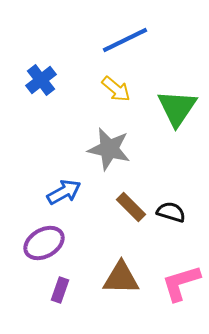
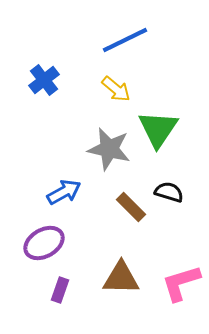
blue cross: moved 3 px right
green triangle: moved 19 px left, 21 px down
black semicircle: moved 2 px left, 20 px up
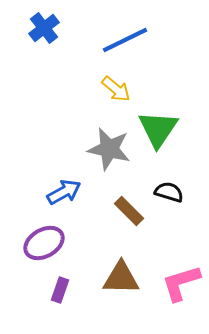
blue cross: moved 52 px up
brown rectangle: moved 2 px left, 4 px down
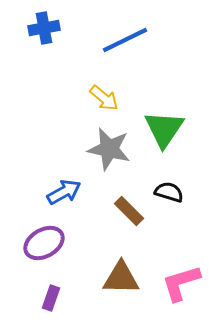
blue cross: rotated 28 degrees clockwise
yellow arrow: moved 12 px left, 9 px down
green triangle: moved 6 px right
purple rectangle: moved 9 px left, 8 px down
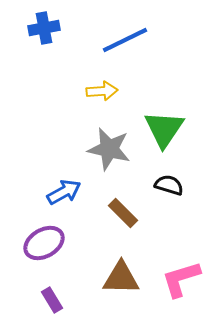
yellow arrow: moved 2 px left, 7 px up; rotated 44 degrees counterclockwise
black semicircle: moved 7 px up
brown rectangle: moved 6 px left, 2 px down
pink L-shape: moved 4 px up
purple rectangle: moved 1 px right, 2 px down; rotated 50 degrees counterclockwise
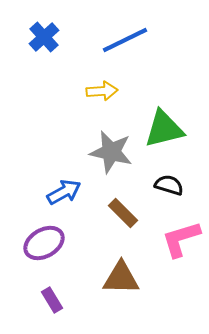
blue cross: moved 9 px down; rotated 32 degrees counterclockwise
green triangle: rotated 42 degrees clockwise
gray star: moved 2 px right, 3 px down
pink L-shape: moved 40 px up
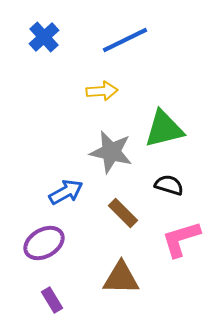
blue arrow: moved 2 px right
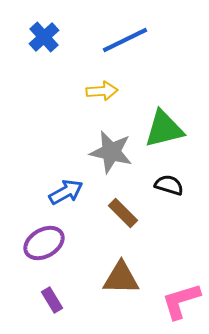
pink L-shape: moved 62 px down
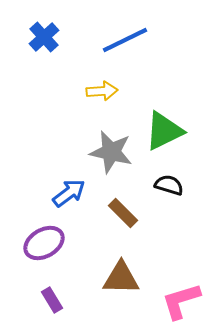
green triangle: moved 2 px down; rotated 12 degrees counterclockwise
blue arrow: moved 3 px right, 1 px down; rotated 8 degrees counterclockwise
